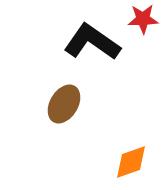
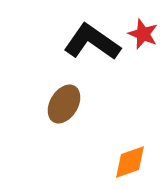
red star: moved 15 px down; rotated 24 degrees clockwise
orange diamond: moved 1 px left
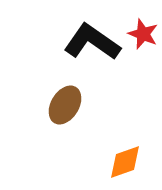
brown ellipse: moved 1 px right, 1 px down
orange diamond: moved 5 px left
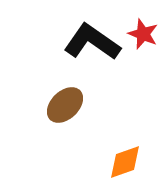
brown ellipse: rotated 15 degrees clockwise
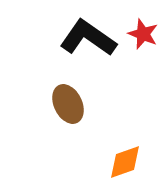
black L-shape: moved 4 px left, 4 px up
brown ellipse: moved 3 px right, 1 px up; rotated 72 degrees counterclockwise
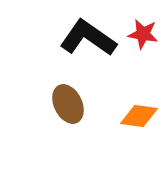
red star: rotated 12 degrees counterclockwise
orange diamond: moved 14 px right, 46 px up; rotated 27 degrees clockwise
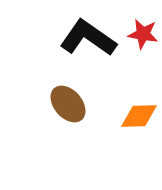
brown ellipse: rotated 15 degrees counterclockwise
orange diamond: rotated 9 degrees counterclockwise
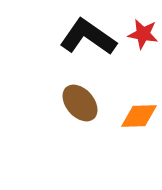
black L-shape: moved 1 px up
brown ellipse: moved 12 px right, 1 px up
